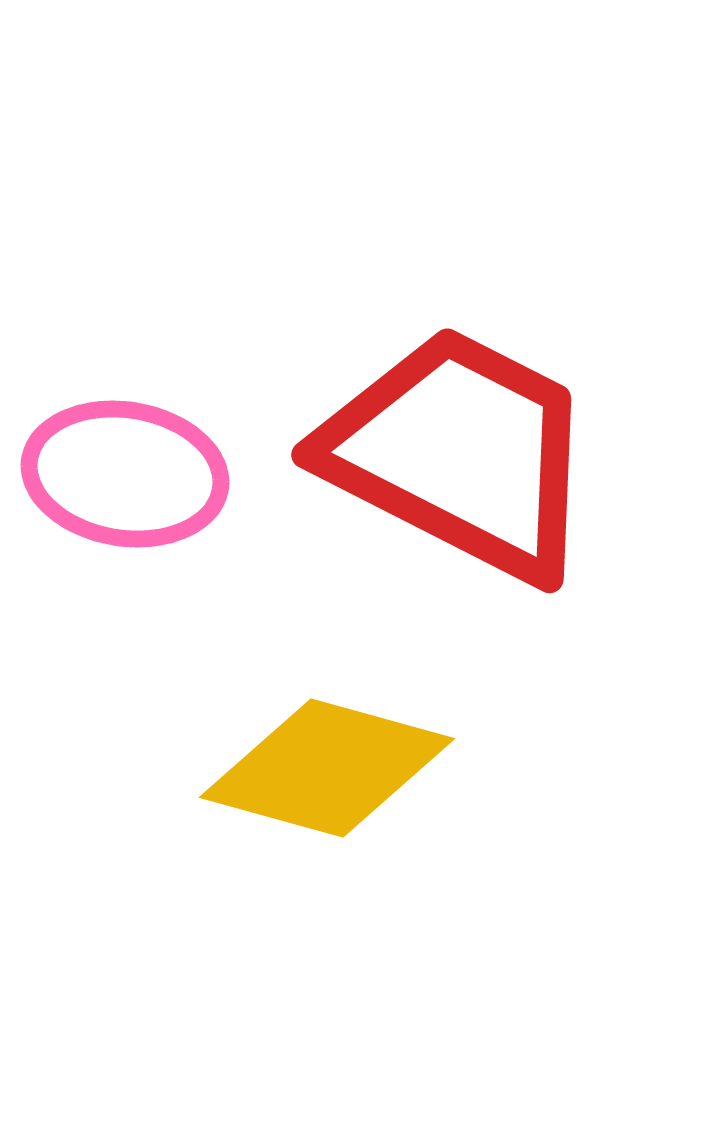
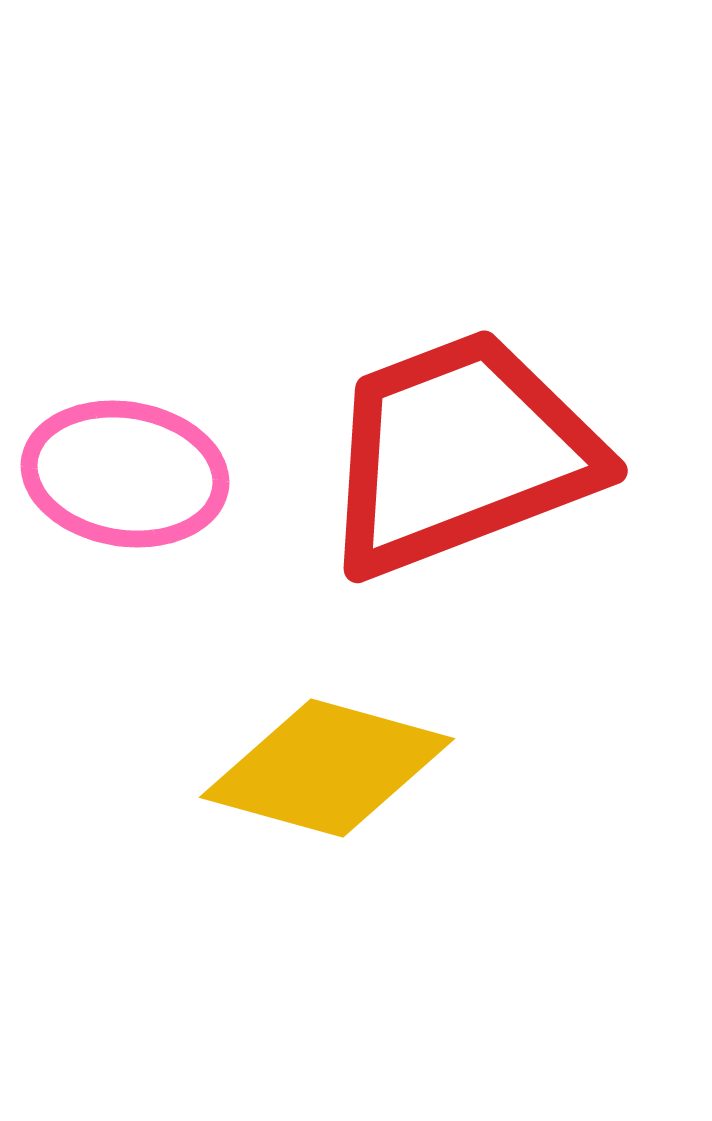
red trapezoid: rotated 48 degrees counterclockwise
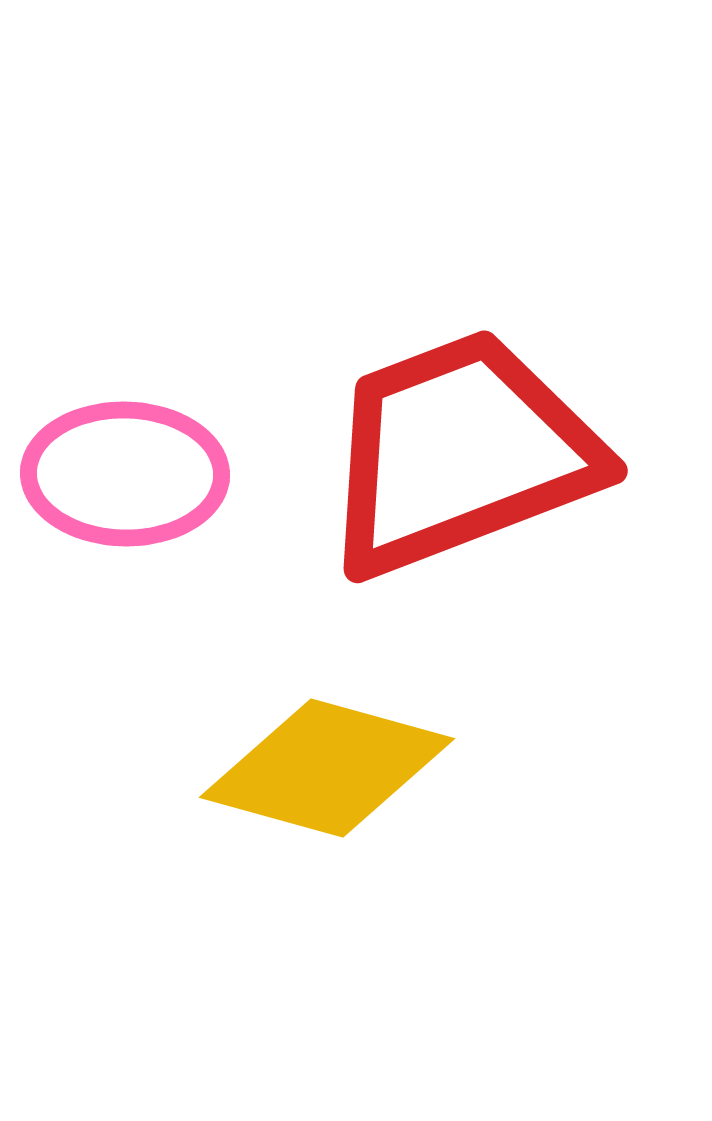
pink ellipse: rotated 8 degrees counterclockwise
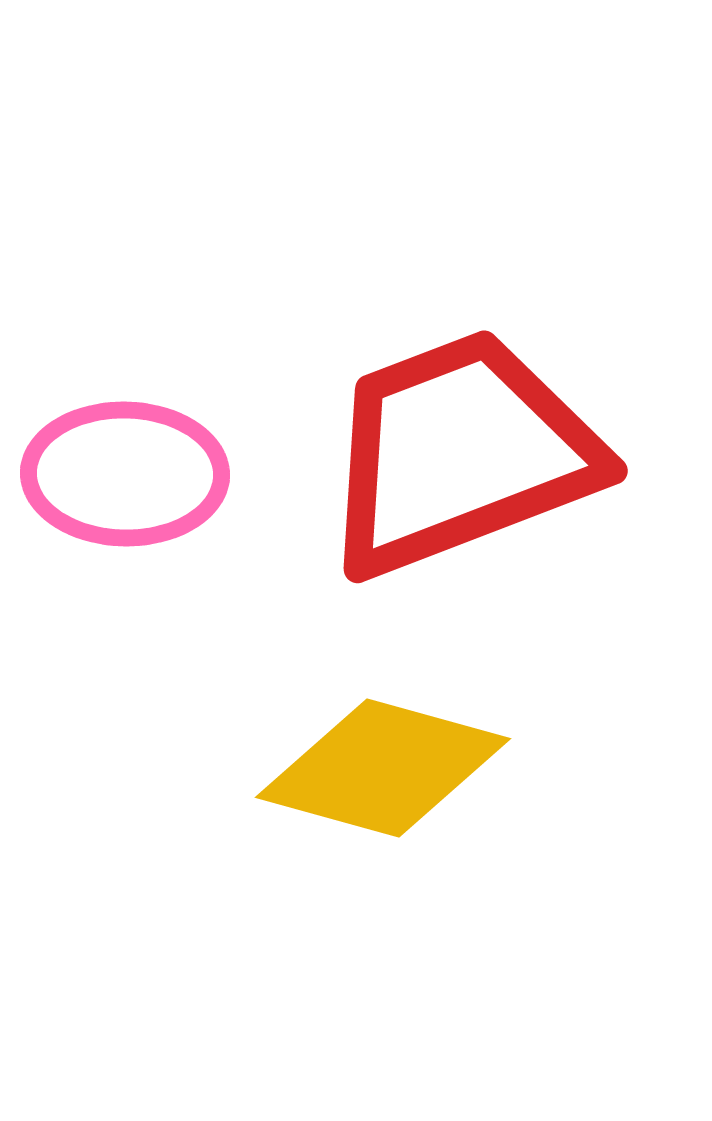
yellow diamond: moved 56 px right
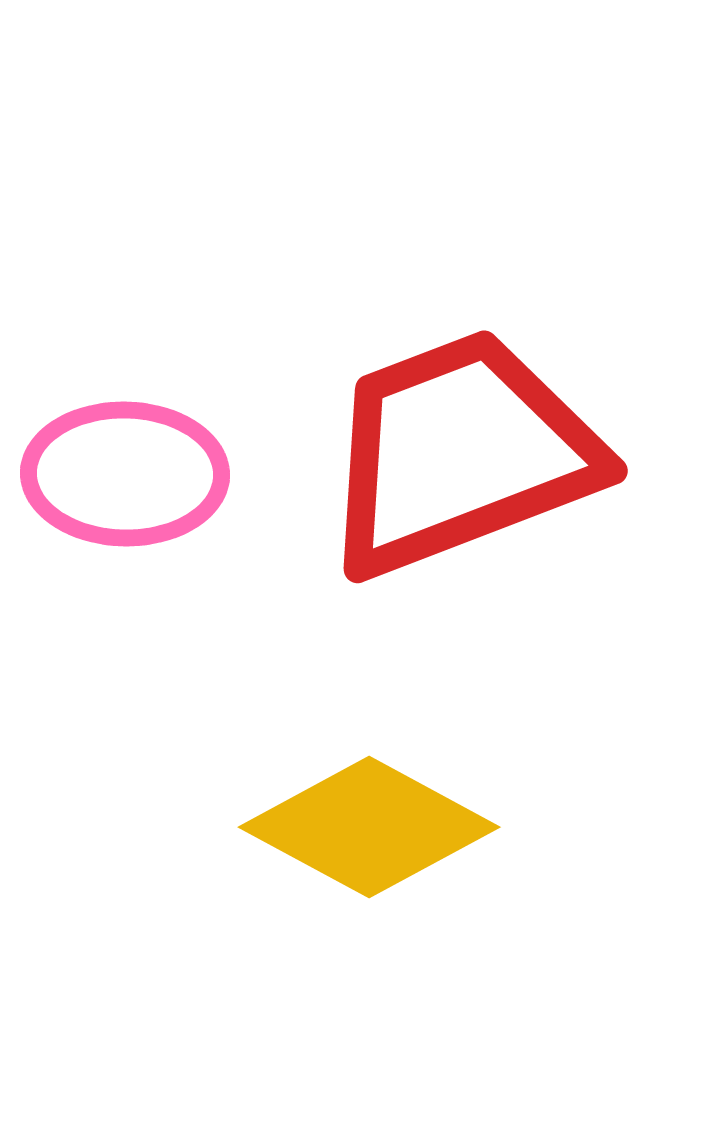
yellow diamond: moved 14 px left, 59 px down; rotated 13 degrees clockwise
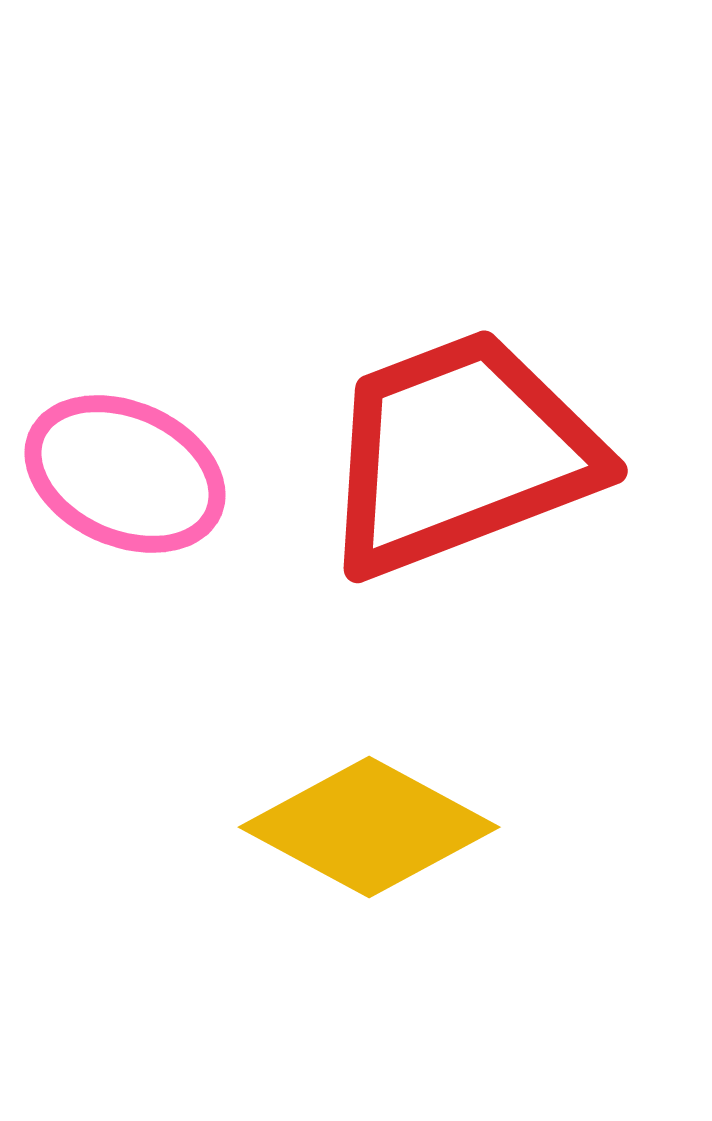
pink ellipse: rotated 23 degrees clockwise
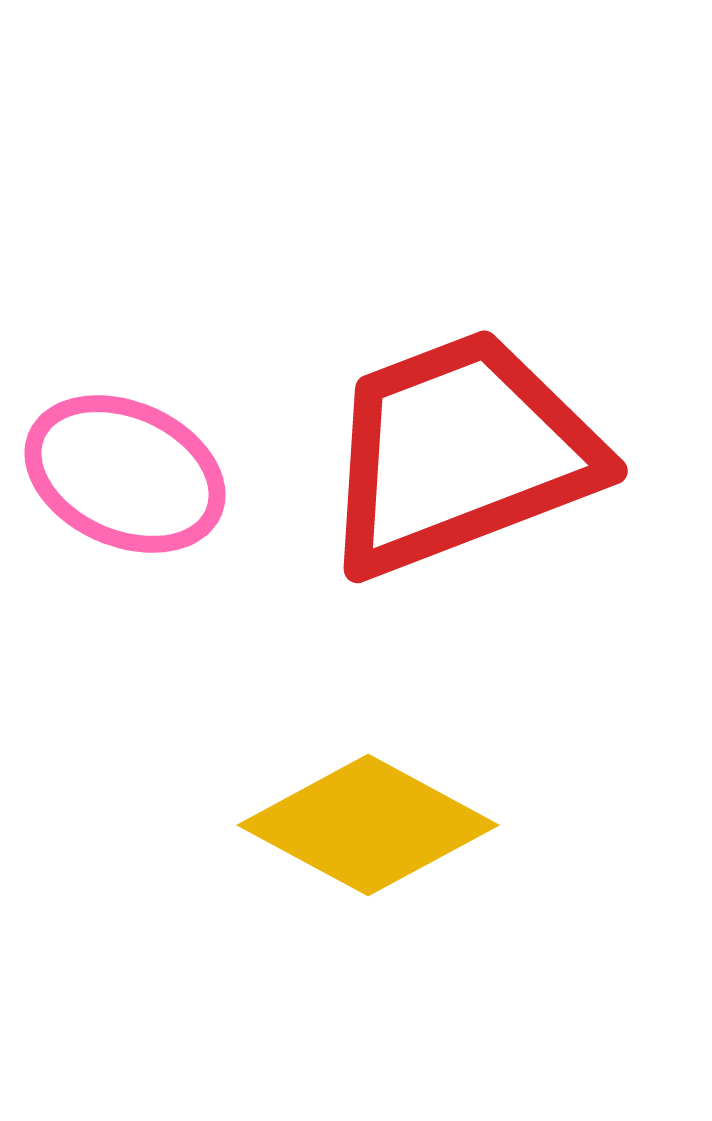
yellow diamond: moved 1 px left, 2 px up
